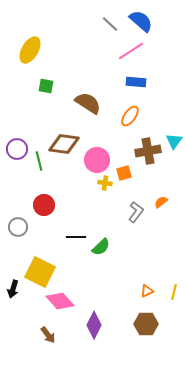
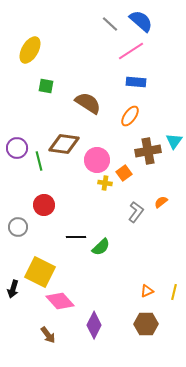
purple circle: moved 1 px up
orange square: rotated 21 degrees counterclockwise
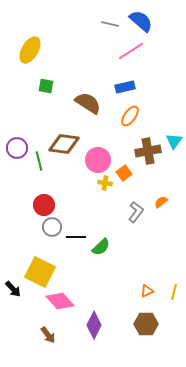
gray line: rotated 30 degrees counterclockwise
blue rectangle: moved 11 px left, 5 px down; rotated 18 degrees counterclockwise
pink circle: moved 1 px right
gray circle: moved 34 px right
black arrow: rotated 60 degrees counterclockwise
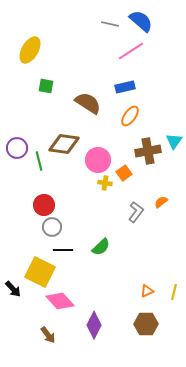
black line: moved 13 px left, 13 px down
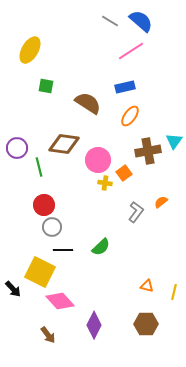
gray line: moved 3 px up; rotated 18 degrees clockwise
green line: moved 6 px down
orange triangle: moved 5 px up; rotated 40 degrees clockwise
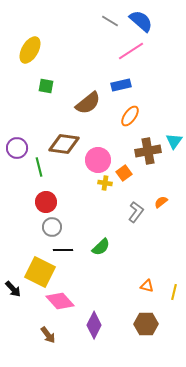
blue rectangle: moved 4 px left, 2 px up
brown semicircle: rotated 108 degrees clockwise
red circle: moved 2 px right, 3 px up
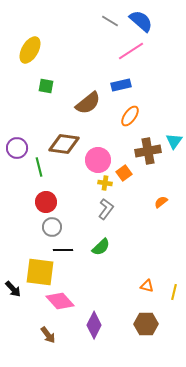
gray L-shape: moved 30 px left, 3 px up
yellow square: rotated 20 degrees counterclockwise
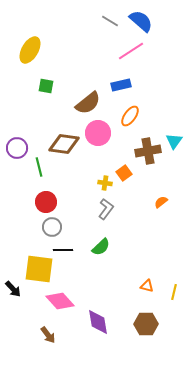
pink circle: moved 27 px up
yellow square: moved 1 px left, 3 px up
purple diamond: moved 4 px right, 3 px up; rotated 36 degrees counterclockwise
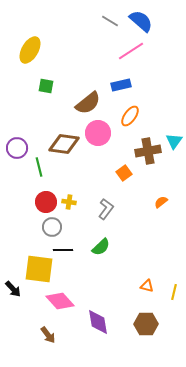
yellow cross: moved 36 px left, 19 px down
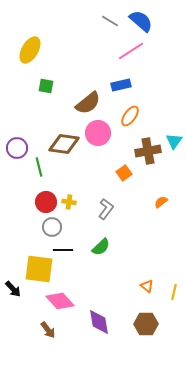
orange triangle: rotated 24 degrees clockwise
purple diamond: moved 1 px right
brown arrow: moved 5 px up
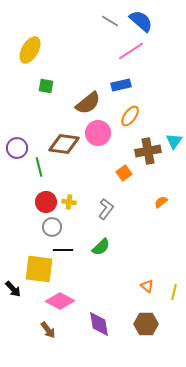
pink diamond: rotated 20 degrees counterclockwise
purple diamond: moved 2 px down
